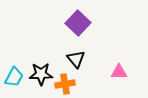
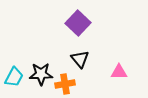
black triangle: moved 4 px right
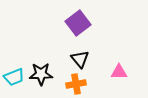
purple square: rotated 10 degrees clockwise
cyan trapezoid: rotated 40 degrees clockwise
orange cross: moved 11 px right
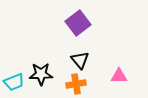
black triangle: moved 1 px down
pink triangle: moved 4 px down
cyan trapezoid: moved 5 px down
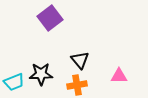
purple square: moved 28 px left, 5 px up
orange cross: moved 1 px right, 1 px down
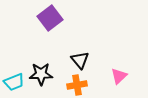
pink triangle: rotated 42 degrees counterclockwise
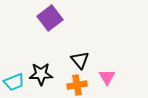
pink triangle: moved 12 px left, 1 px down; rotated 18 degrees counterclockwise
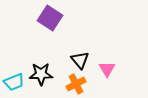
purple square: rotated 20 degrees counterclockwise
pink triangle: moved 8 px up
orange cross: moved 1 px left, 1 px up; rotated 18 degrees counterclockwise
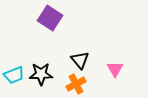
pink triangle: moved 8 px right
cyan trapezoid: moved 7 px up
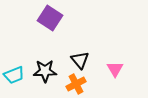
black star: moved 4 px right, 3 px up
